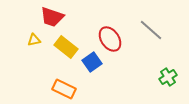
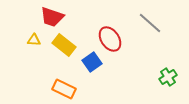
gray line: moved 1 px left, 7 px up
yellow triangle: rotated 16 degrees clockwise
yellow rectangle: moved 2 px left, 2 px up
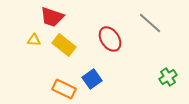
blue square: moved 17 px down
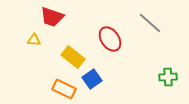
yellow rectangle: moved 9 px right, 12 px down
green cross: rotated 30 degrees clockwise
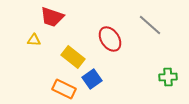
gray line: moved 2 px down
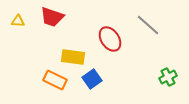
gray line: moved 2 px left
yellow triangle: moved 16 px left, 19 px up
yellow rectangle: rotated 30 degrees counterclockwise
green cross: rotated 24 degrees counterclockwise
orange rectangle: moved 9 px left, 9 px up
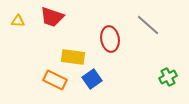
red ellipse: rotated 25 degrees clockwise
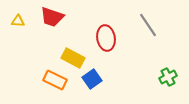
gray line: rotated 15 degrees clockwise
red ellipse: moved 4 px left, 1 px up
yellow rectangle: moved 1 px down; rotated 20 degrees clockwise
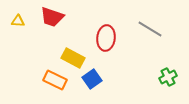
gray line: moved 2 px right, 4 px down; rotated 25 degrees counterclockwise
red ellipse: rotated 15 degrees clockwise
